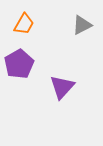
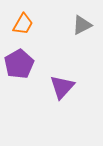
orange trapezoid: moved 1 px left
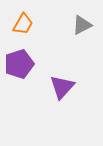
purple pentagon: rotated 12 degrees clockwise
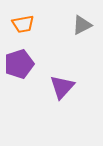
orange trapezoid: rotated 50 degrees clockwise
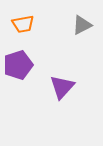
purple pentagon: moved 1 px left, 1 px down
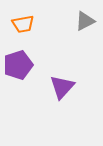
gray triangle: moved 3 px right, 4 px up
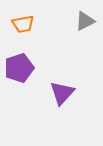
purple pentagon: moved 1 px right, 3 px down
purple triangle: moved 6 px down
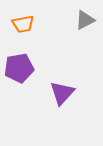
gray triangle: moved 1 px up
purple pentagon: rotated 8 degrees clockwise
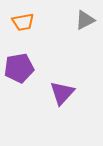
orange trapezoid: moved 2 px up
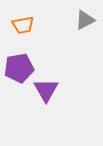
orange trapezoid: moved 3 px down
purple triangle: moved 16 px left, 3 px up; rotated 12 degrees counterclockwise
